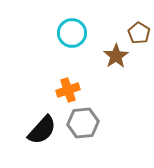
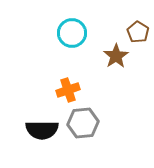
brown pentagon: moved 1 px left, 1 px up
black semicircle: rotated 48 degrees clockwise
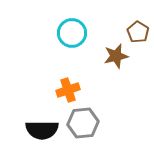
brown star: rotated 20 degrees clockwise
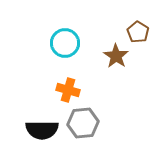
cyan circle: moved 7 px left, 10 px down
brown star: rotated 25 degrees counterclockwise
orange cross: rotated 35 degrees clockwise
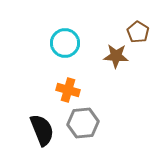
brown star: rotated 30 degrees counterclockwise
black semicircle: rotated 112 degrees counterclockwise
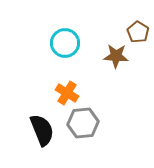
orange cross: moved 1 px left, 3 px down; rotated 15 degrees clockwise
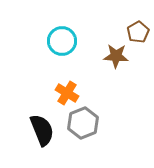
brown pentagon: rotated 10 degrees clockwise
cyan circle: moved 3 px left, 2 px up
gray hexagon: rotated 16 degrees counterclockwise
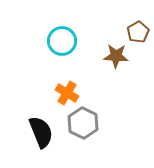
gray hexagon: rotated 12 degrees counterclockwise
black semicircle: moved 1 px left, 2 px down
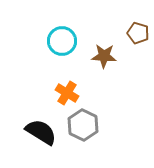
brown pentagon: moved 1 px down; rotated 25 degrees counterclockwise
brown star: moved 12 px left
gray hexagon: moved 2 px down
black semicircle: rotated 36 degrees counterclockwise
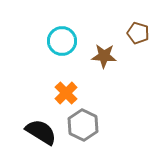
orange cross: moved 1 px left; rotated 15 degrees clockwise
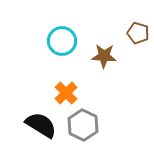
black semicircle: moved 7 px up
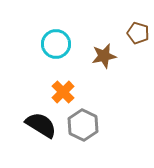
cyan circle: moved 6 px left, 3 px down
brown star: rotated 15 degrees counterclockwise
orange cross: moved 3 px left, 1 px up
